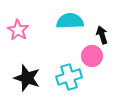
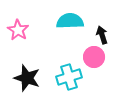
pink circle: moved 2 px right, 1 px down
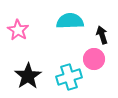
pink circle: moved 2 px down
black star: moved 1 px right, 2 px up; rotated 20 degrees clockwise
